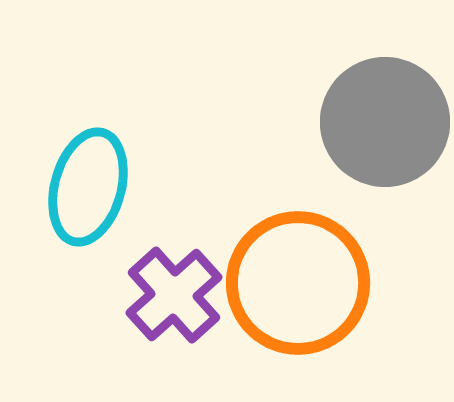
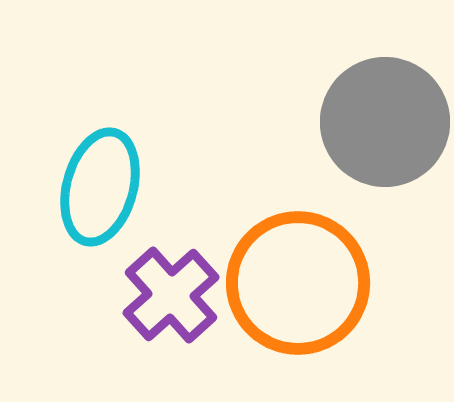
cyan ellipse: moved 12 px right
purple cross: moved 3 px left
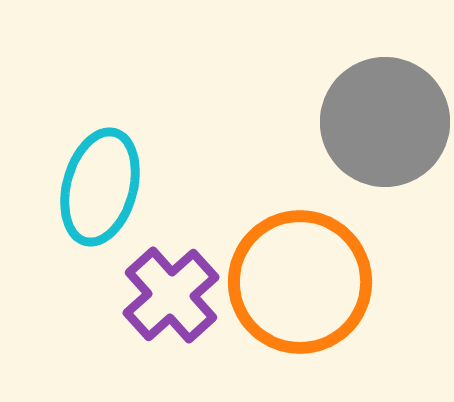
orange circle: moved 2 px right, 1 px up
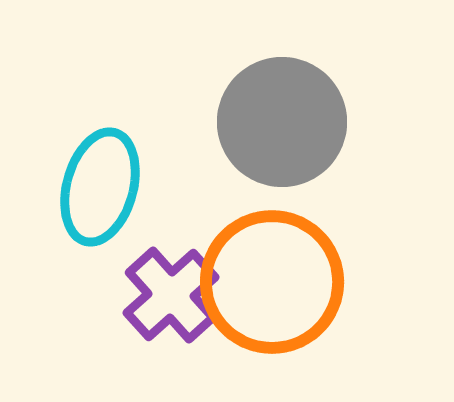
gray circle: moved 103 px left
orange circle: moved 28 px left
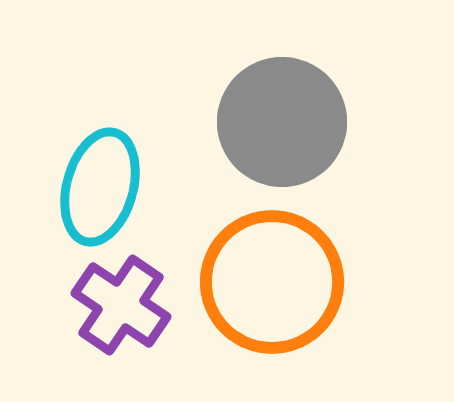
purple cross: moved 50 px left, 10 px down; rotated 14 degrees counterclockwise
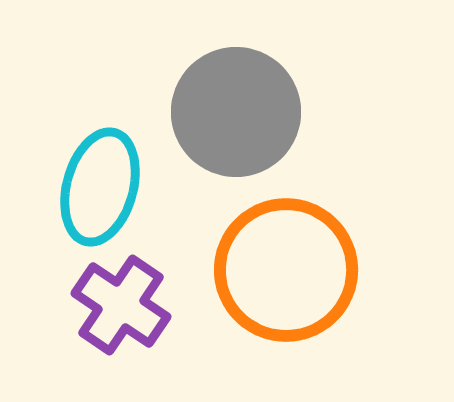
gray circle: moved 46 px left, 10 px up
orange circle: moved 14 px right, 12 px up
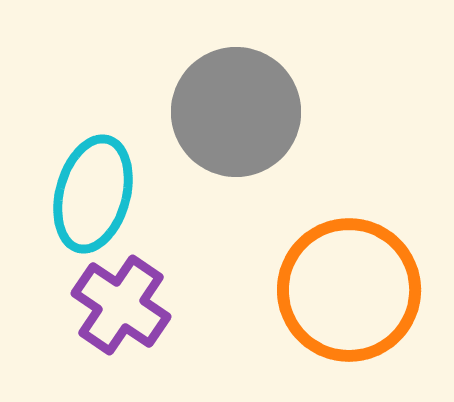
cyan ellipse: moved 7 px left, 7 px down
orange circle: moved 63 px right, 20 px down
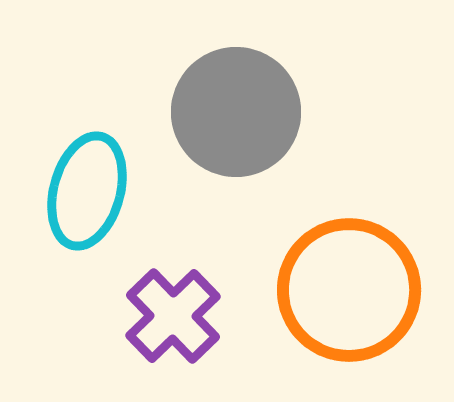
cyan ellipse: moved 6 px left, 3 px up
purple cross: moved 52 px right, 11 px down; rotated 12 degrees clockwise
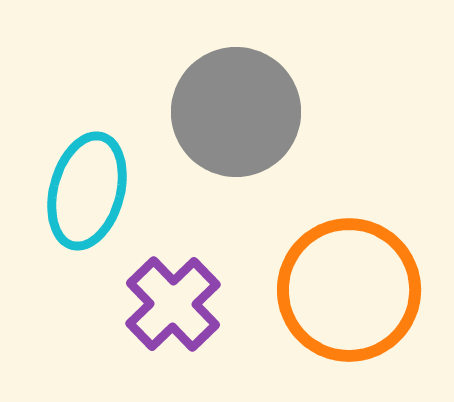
purple cross: moved 12 px up
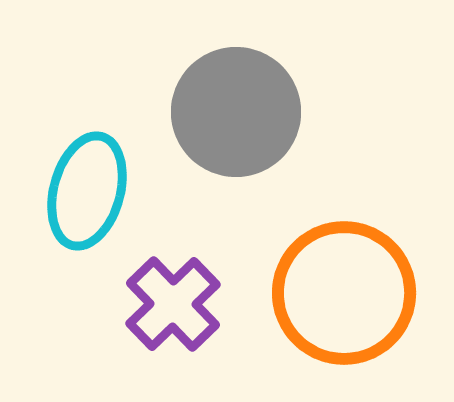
orange circle: moved 5 px left, 3 px down
